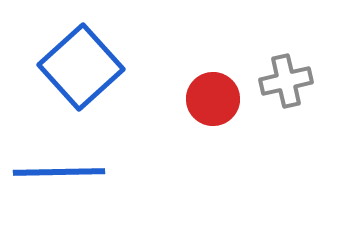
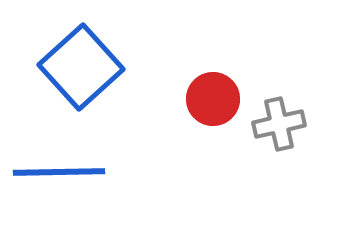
gray cross: moved 7 px left, 43 px down
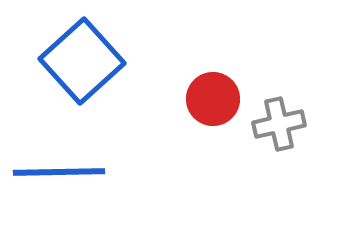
blue square: moved 1 px right, 6 px up
